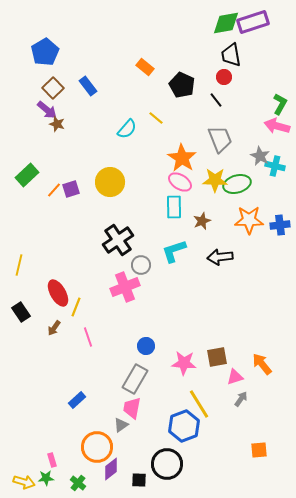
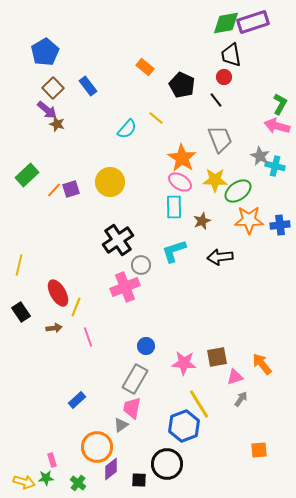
green ellipse at (237, 184): moved 1 px right, 7 px down; rotated 20 degrees counterclockwise
brown arrow at (54, 328): rotated 133 degrees counterclockwise
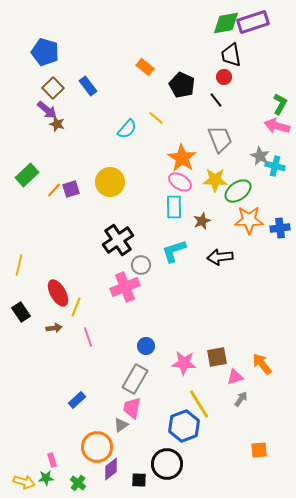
blue pentagon at (45, 52): rotated 24 degrees counterclockwise
blue cross at (280, 225): moved 3 px down
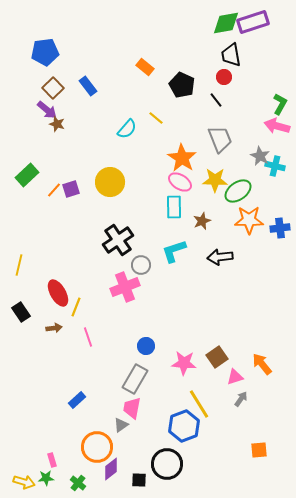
blue pentagon at (45, 52): rotated 24 degrees counterclockwise
brown square at (217, 357): rotated 25 degrees counterclockwise
